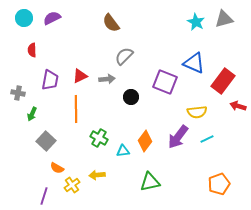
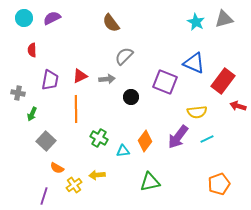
yellow cross: moved 2 px right
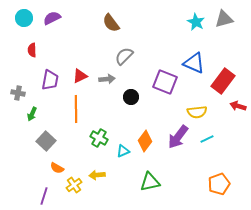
cyan triangle: rotated 16 degrees counterclockwise
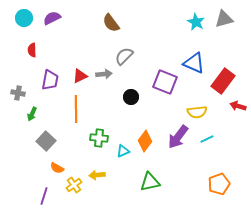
gray arrow: moved 3 px left, 5 px up
green cross: rotated 24 degrees counterclockwise
